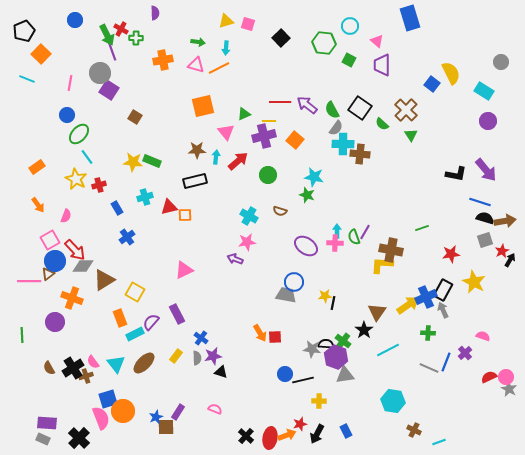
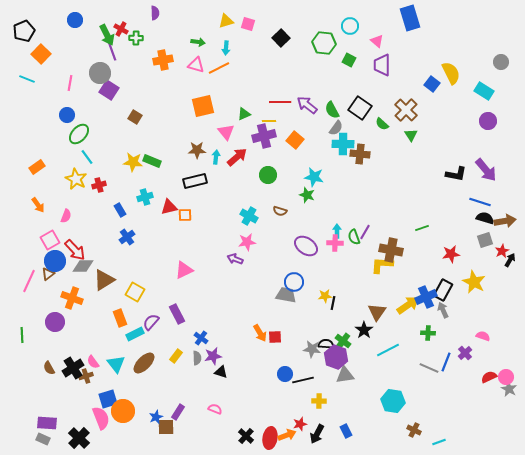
red arrow at (238, 161): moved 1 px left, 4 px up
blue rectangle at (117, 208): moved 3 px right, 2 px down
pink line at (29, 281): rotated 65 degrees counterclockwise
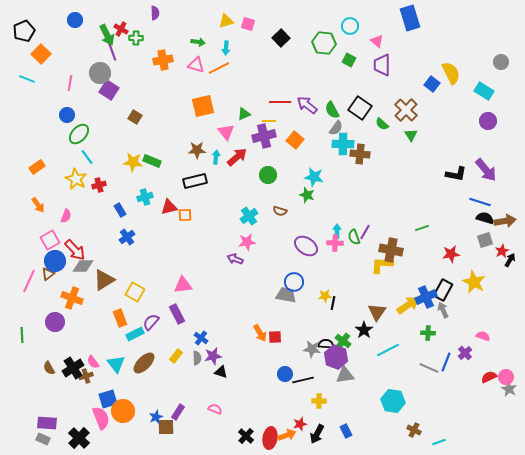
cyan cross at (249, 216): rotated 24 degrees clockwise
pink triangle at (184, 270): moved 1 px left, 15 px down; rotated 18 degrees clockwise
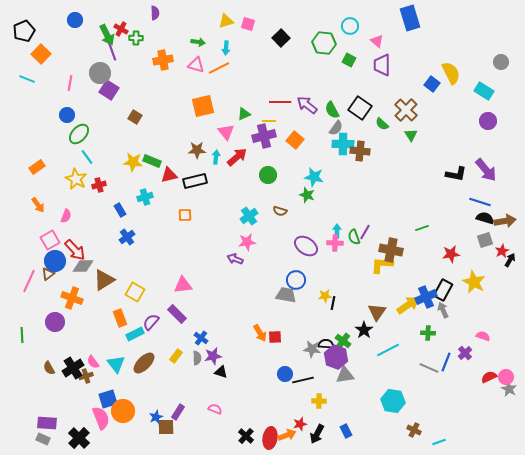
brown cross at (360, 154): moved 3 px up
red triangle at (169, 207): moved 32 px up
blue circle at (294, 282): moved 2 px right, 2 px up
purple rectangle at (177, 314): rotated 18 degrees counterclockwise
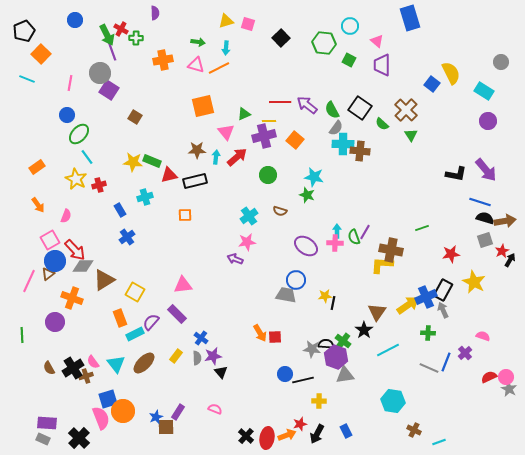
black triangle at (221, 372): rotated 32 degrees clockwise
red ellipse at (270, 438): moved 3 px left
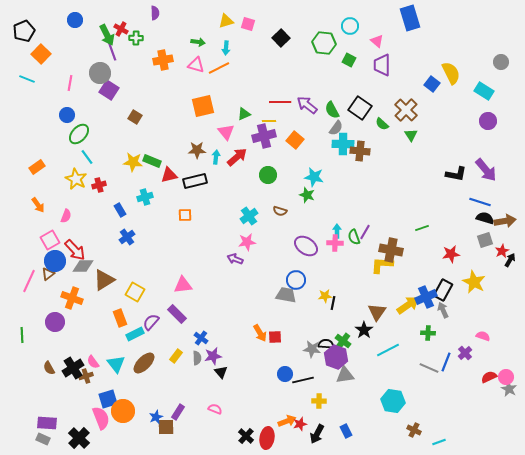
orange arrow at (287, 435): moved 14 px up
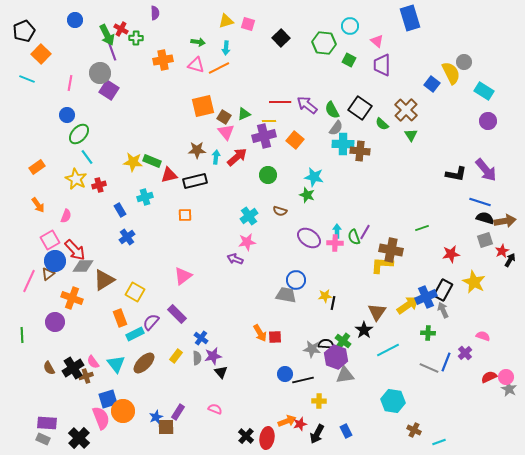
gray circle at (501, 62): moved 37 px left
brown square at (135, 117): moved 89 px right
purple ellipse at (306, 246): moved 3 px right, 8 px up
pink triangle at (183, 285): moved 9 px up; rotated 30 degrees counterclockwise
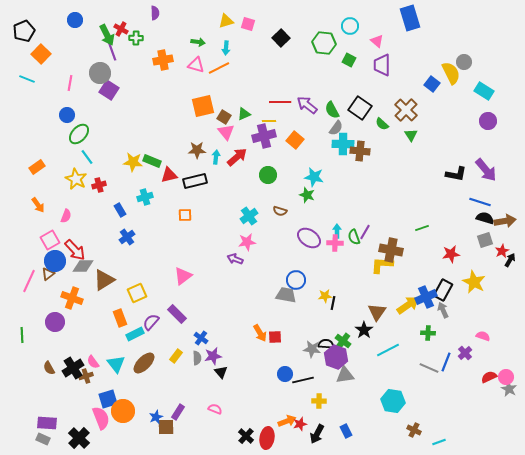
yellow square at (135, 292): moved 2 px right, 1 px down; rotated 36 degrees clockwise
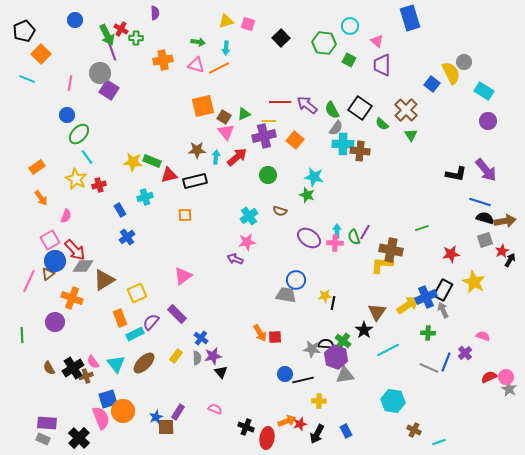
orange arrow at (38, 205): moved 3 px right, 7 px up
black cross at (246, 436): moved 9 px up; rotated 21 degrees counterclockwise
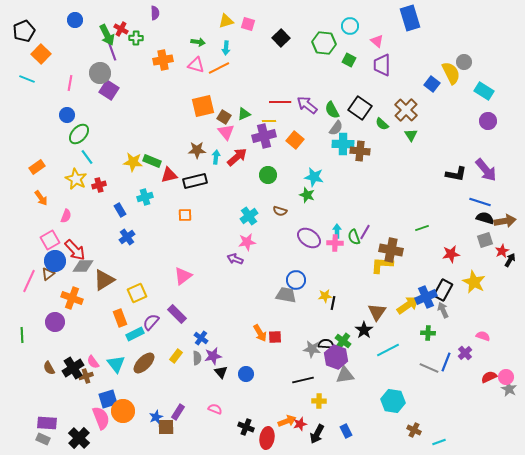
blue circle at (285, 374): moved 39 px left
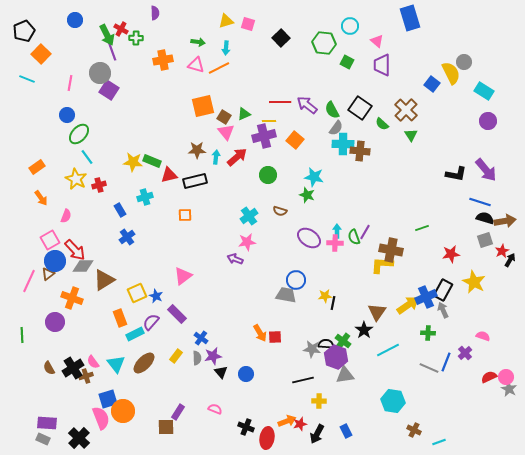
green square at (349, 60): moved 2 px left, 2 px down
blue star at (156, 417): moved 121 px up; rotated 24 degrees counterclockwise
